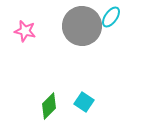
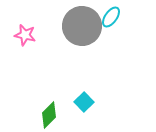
pink star: moved 4 px down
cyan square: rotated 12 degrees clockwise
green diamond: moved 9 px down
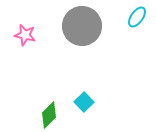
cyan ellipse: moved 26 px right
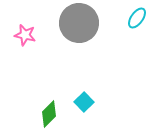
cyan ellipse: moved 1 px down
gray circle: moved 3 px left, 3 px up
green diamond: moved 1 px up
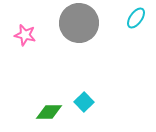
cyan ellipse: moved 1 px left
green diamond: moved 2 px up; rotated 44 degrees clockwise
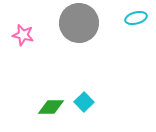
cyan ellipse: rotated 40 degrees clockwise
pink star: moved 2 px left
green diamond: moved 2 px right, 5 px up
